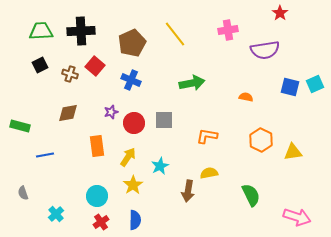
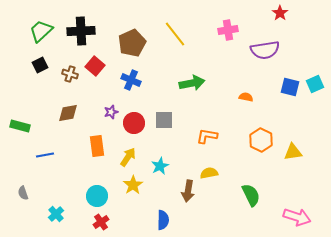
green trapezoid: rotated 40 degrees counterclockwise
blue semicircle: moved 28 px right
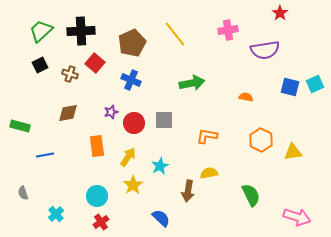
red square: moved 3 px up
blue semicircle: moved 2 px left, 2 px up; rotated 48 degrees counterclockwise
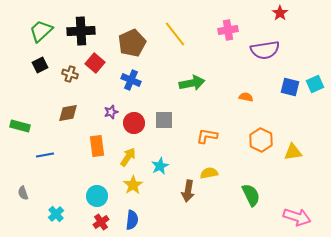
blue semicircle: moved 29 px left, 2 px down; rotated 54 degrees clockwise
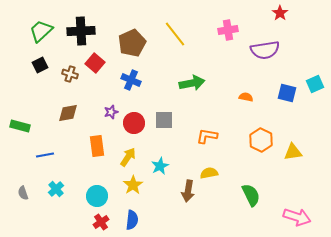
blue square: moved 3 px left, 6 px down
cyan cross: moved 25 px up
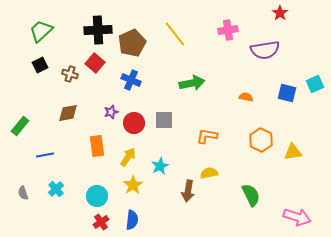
black cross: moved 17 px right, 1 px up
green rectangle: rotated 66 degrees counterclockwise
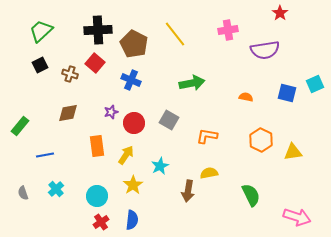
brown pentagon: moved 2 px right, 1 px down; rotated 20 degrees counterclockwise
gray square: moved 5 px right; rotated 30 degrees clockwise
yellow arrow: moved 2 px left, 2 px up
